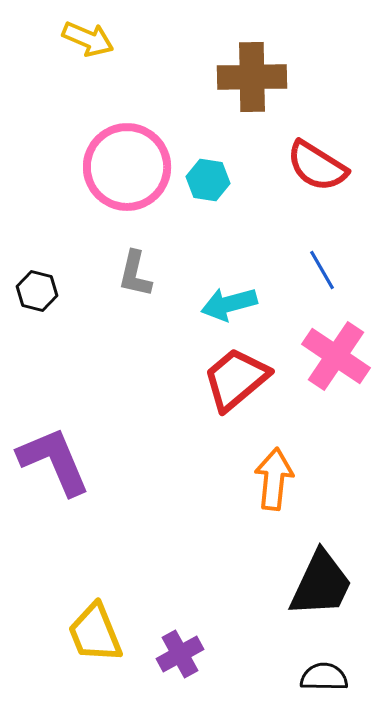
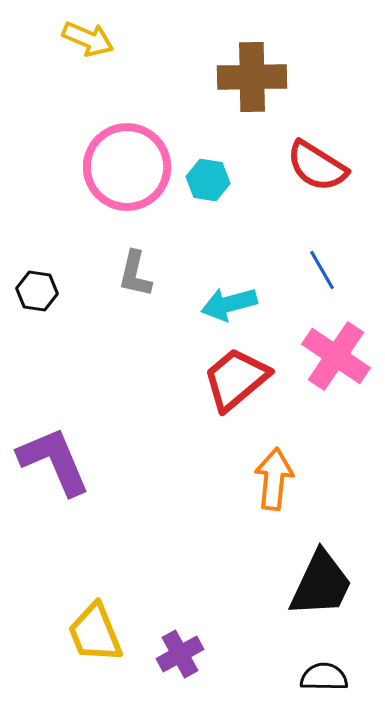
black hexagon: rotated 6 degrees counterclockwise
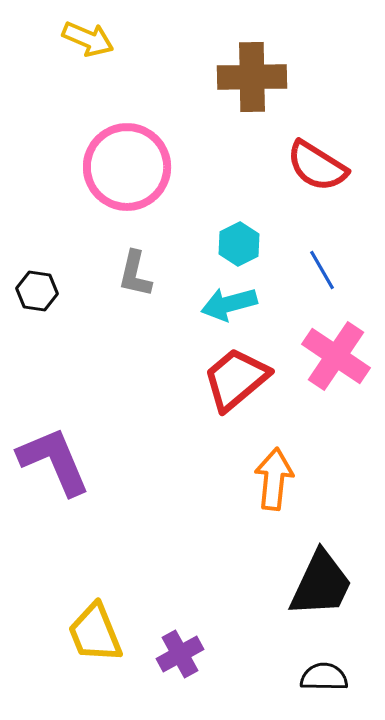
cyan hexagon: moved 31 px right, 64 px down; rotated 24 degrees clockwise
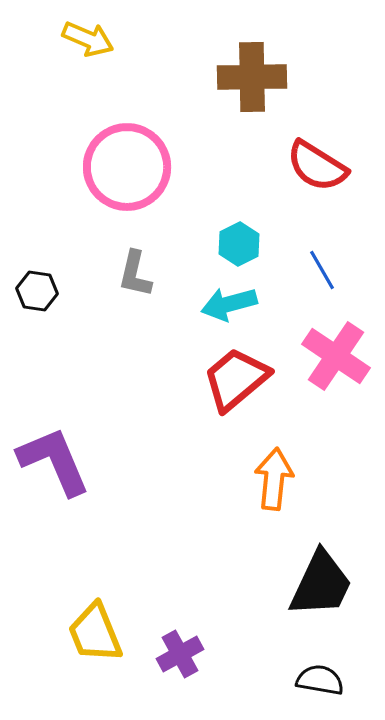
black semicircle: moved 4 px left, 3 px down; rotated 9 degrees clockwise
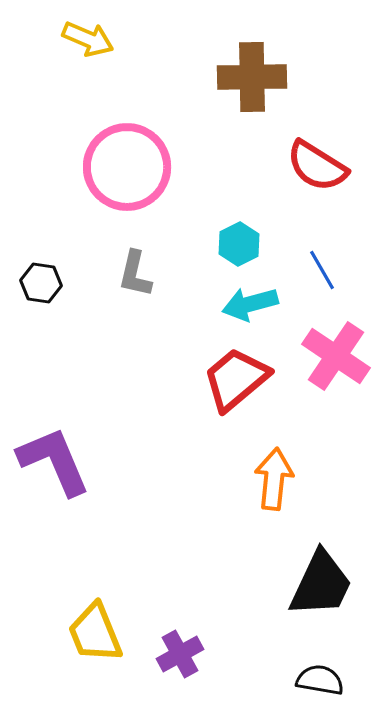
black hexagon: moved 4 px right, 8 px up
cyan arrow: moved 21 px right
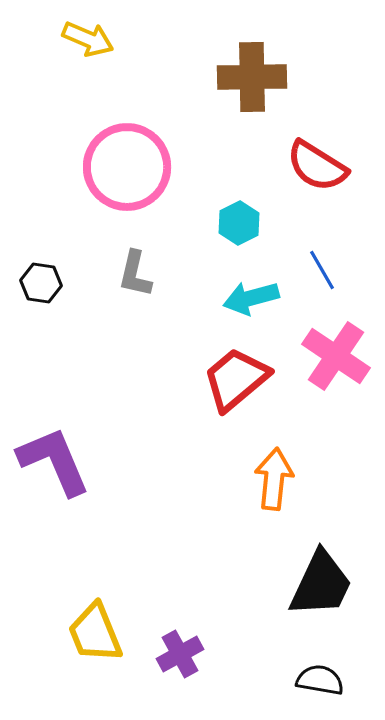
cyan hexagon: moved 21 px up
cyan arrow: moved 1 px right, 6 px up
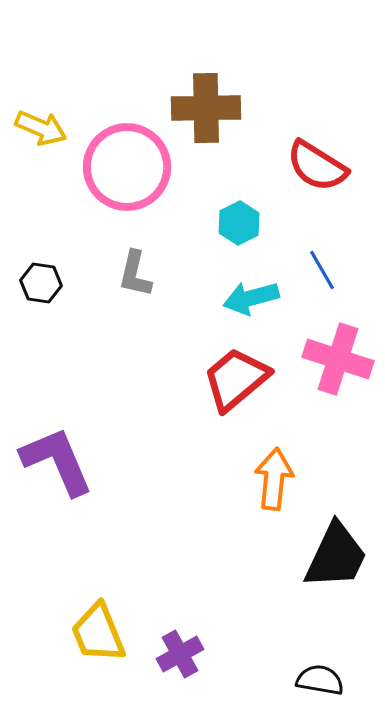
yellow arrow: moved 47 px left, 89 px down
brown cross: moved 46 px left, 31 px down
pink cross: moved 2 px right, 3 px down; rotated 16 degrees counterclockwise
purple L-shape: moved 3 px right
black trapezoid: moved 15 px right, 28 px up
yellow trapezoid: moved 3 px right
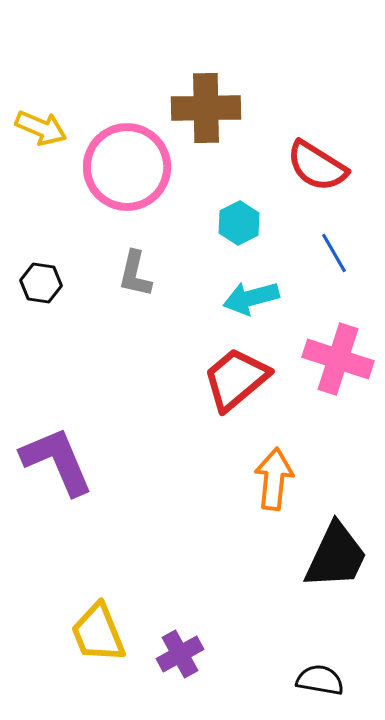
blue line: moved 12 px right, 17 px up
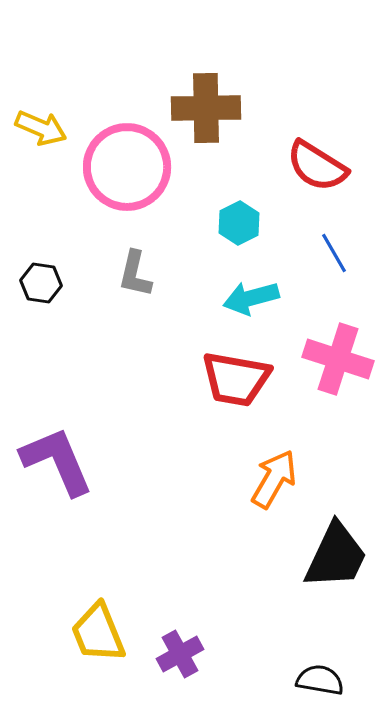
red trapezoid: rotated 130 degrees counterclockwise
orange arrow: rotated 24 degrees clockwise
